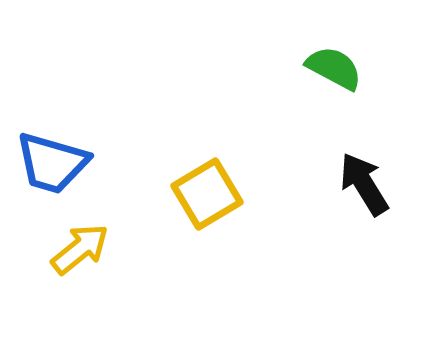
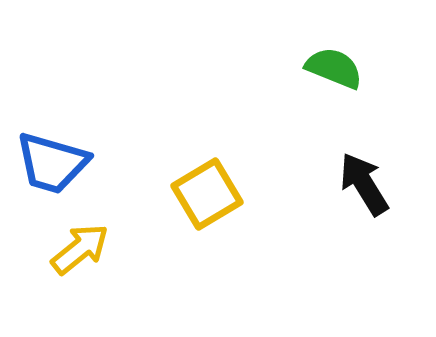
green semicircle: rotated 6 degrees counterclockwise
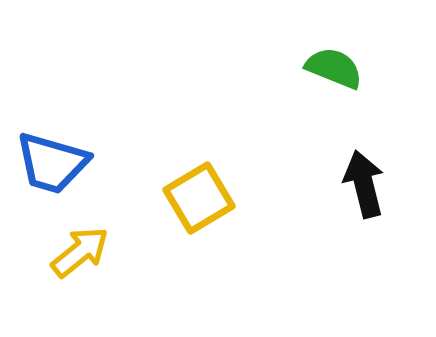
black arrow: rotated 18 degrees clockwise
yellow square: moved 8 px left, 4 px down
yellow arrow: moved 3 px down
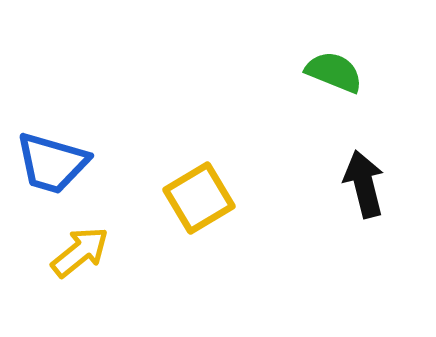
green semicircle: moved 4 px down
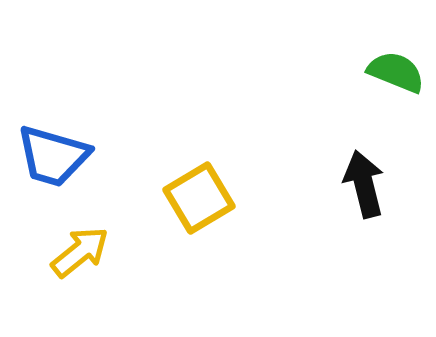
green semicircle: moved 62 px right
blue trapezoid: moved 1 px right, 7 px up
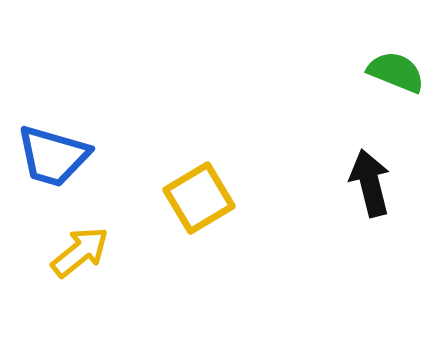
black arrow: moved 6 px right, 1 px up
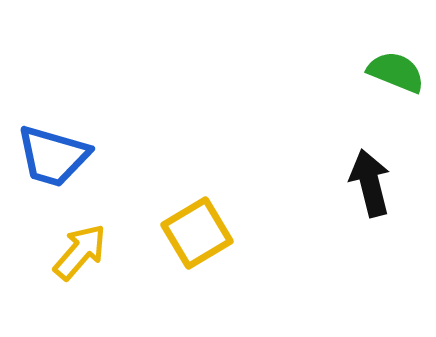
yellow square: moved 2 px left, 35 px down
yellow arrow: rotated 10 degrees counterclockwise
